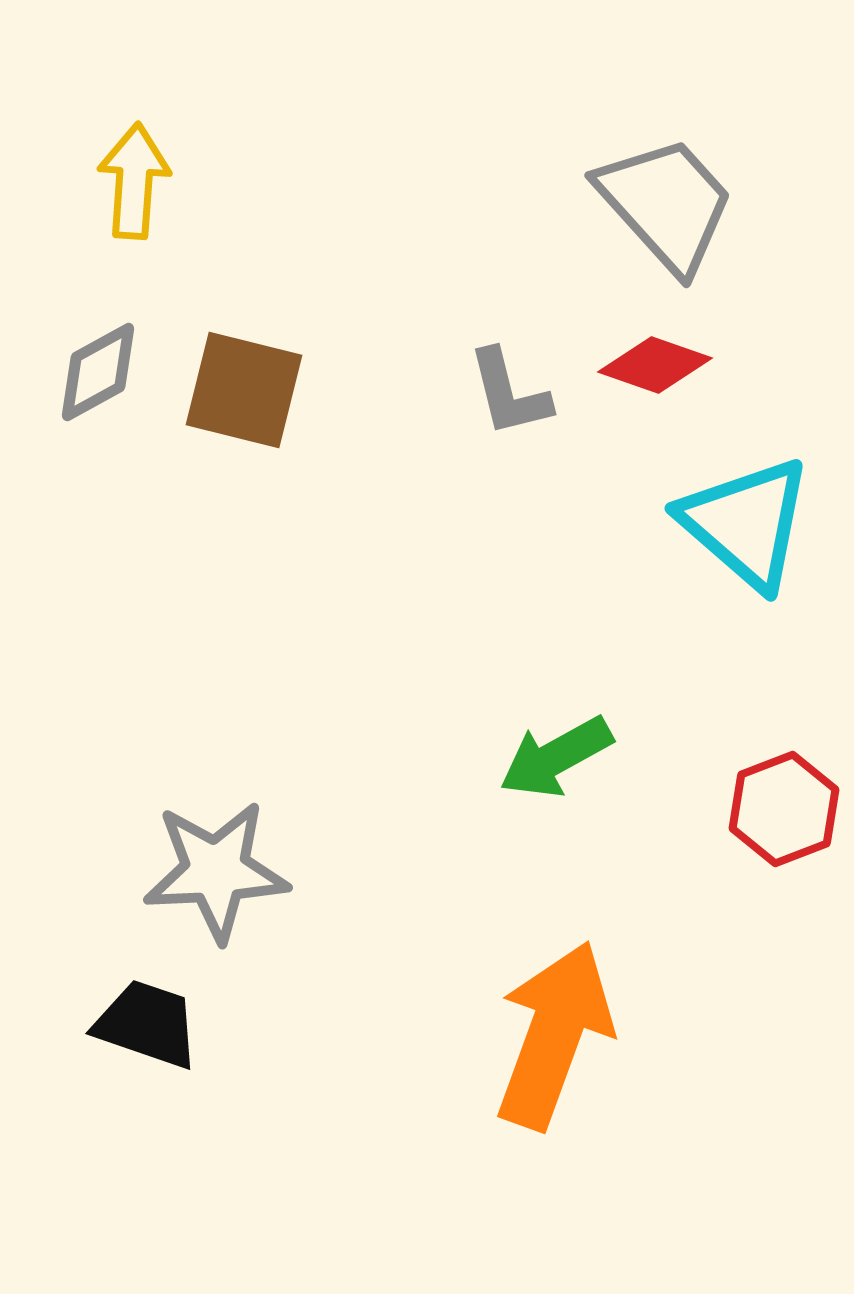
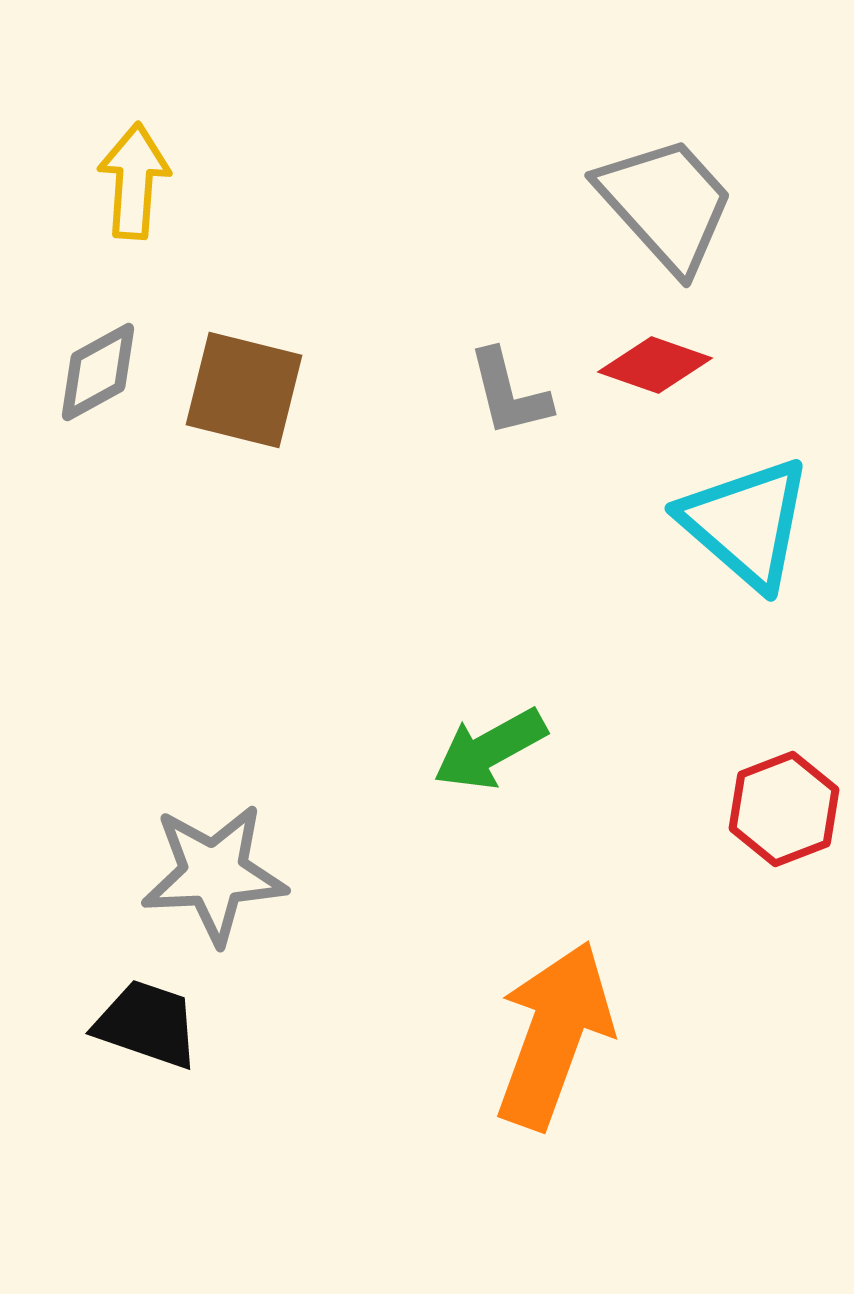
green arrow: moved 66 px left, 8 px up
gray star: moved 2 px left, 3 px down
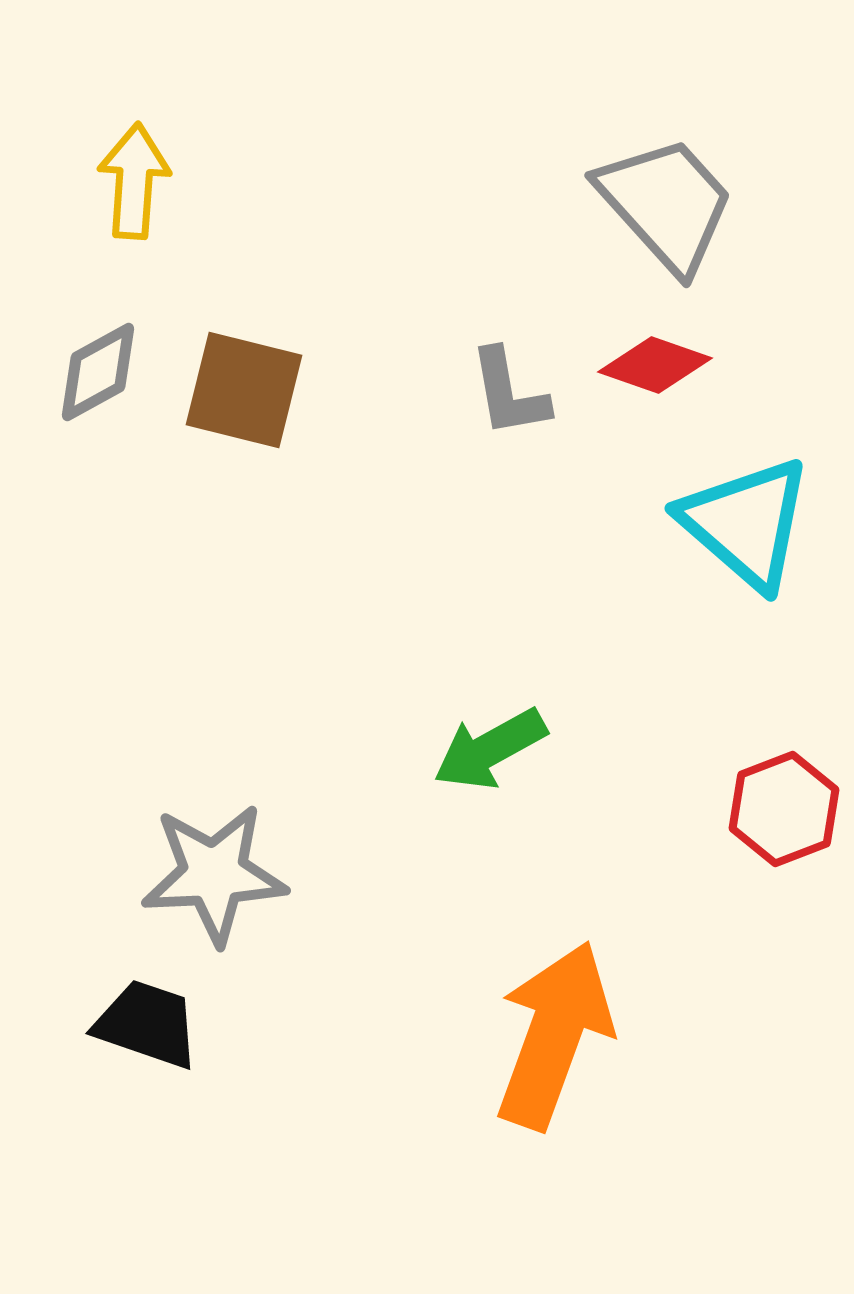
gray L-shape: rotated 4 degrees clockwise
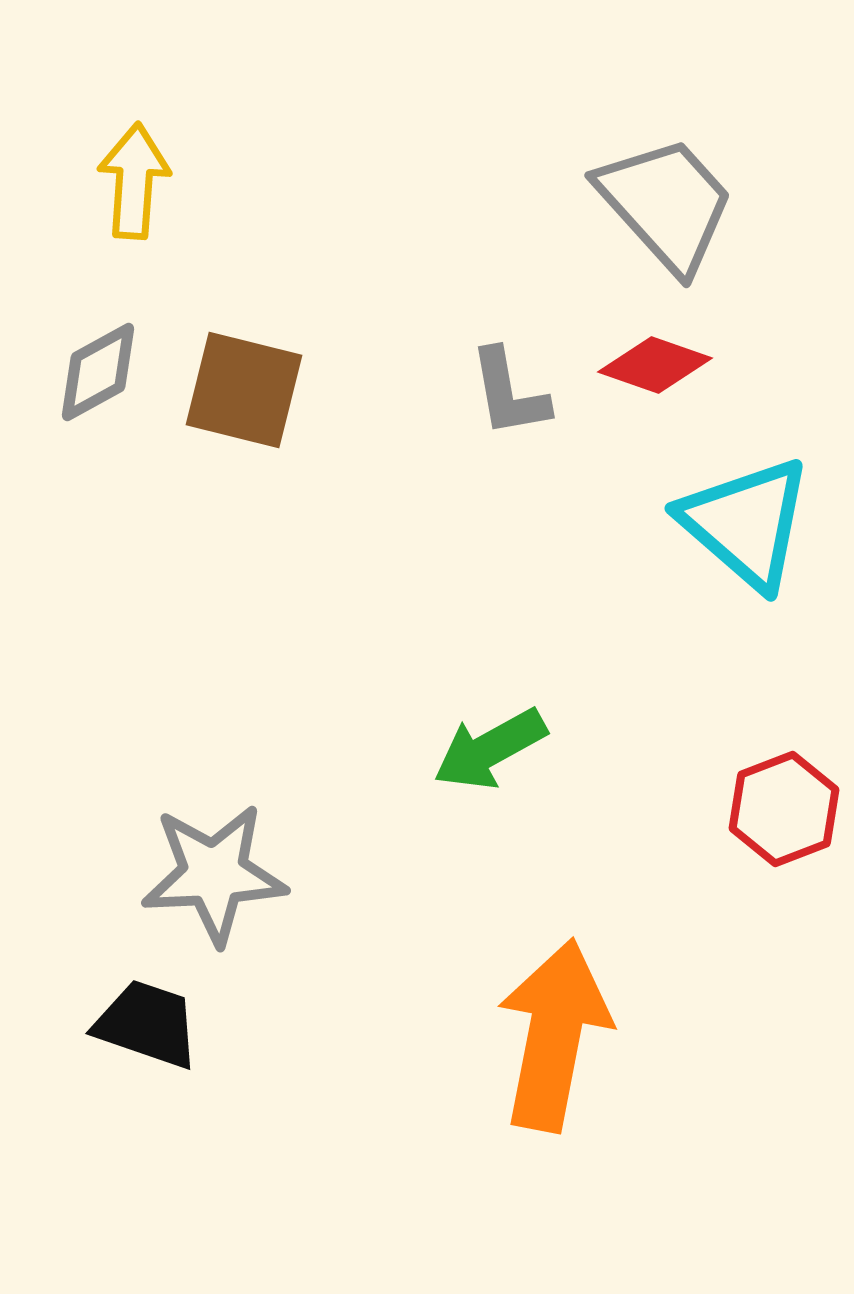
orange arrow: rotated 9 degrees counterclockwise
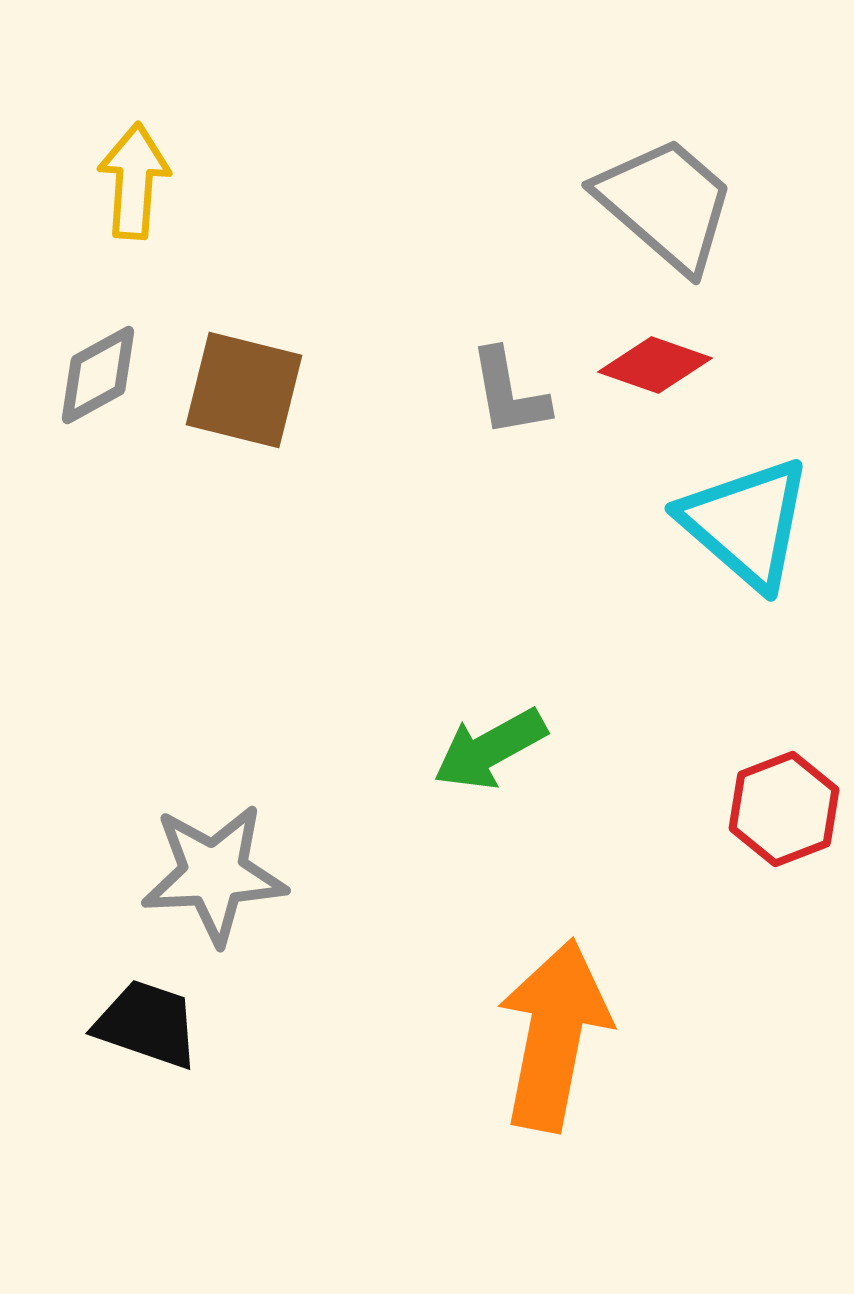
gray trapezoid: rotated 7 degrees counterclockwise
gray diamond: moved 3 px down
